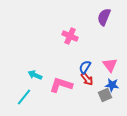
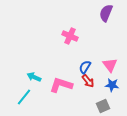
purple semicircle: moved 2 px right, 4 px up
cyan arrow: moved 1 px left, 2 px down
red arrow: moved 1 px right, 2 px down
gray square: moved 2 px left, 11 px down
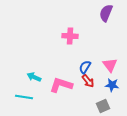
pink cross: rotated 21 degrees counterclockwise
cyan line: rotated 60 degrees clockwise
